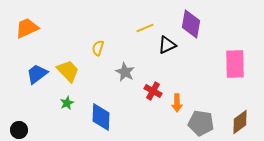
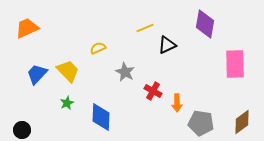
purple diamond: moved 14 px right
yellow semicircle: rotated 49 degrees clockwise
blue trapezoid: rotated 10 degrees counterclockwise
brown diamond: moved 2 px right
black circle: moved 3 px right
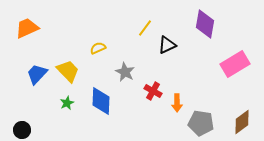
yellow line: rotated 30 degrees counterclockwise
pink rectangle: rotated 60 degrees clockwise
blue diamond: moved 16 px up
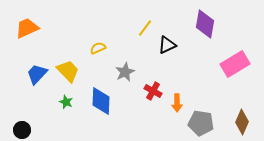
gray star: rotated 18 degrees clockwise
green star: moved 1 px left, 1 px up; rotated 24 degrees counterclockwise
brown diamond: rotated 30 degrees counterclockwise
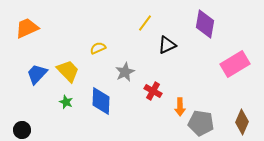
yellow line: moved 5 px up
orange arrow: moved 3 px right, 4 px down
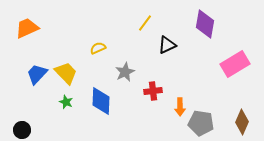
yellow trapezoid: moved 2 px left, 2 px down
red cross: rotated 36 degrees counterclockwise
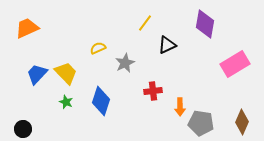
gray star: moved 9 px up
blue diamond: rotated 16 degrees clockwise
black circle: moved 1 px right, 1 px up
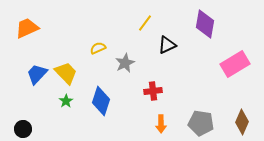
green star: moved 1 px up; rotated 16 degrees clockwise
orange arrow: moved 19 px left, 17 px down
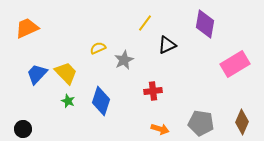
gray star: moved 1 px left, 3 px up
green star: moved 2 px right; rotated 16 degrees counterclockwise
orange arrow: moved 1 px left, 5 px down; rotated 72 degrees counterclockwise
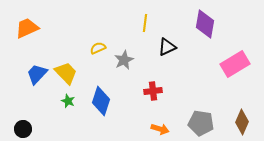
yellow line: rotated 30 degrees counterclockwise
black triangle: moved 2 px down
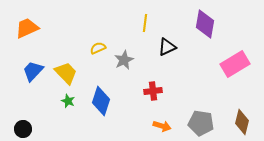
blue trapezoid: moved 4 px left, 3 px up
brown diamond: rotated 10 degrees counterclockwise
orange arrow: moved 2 px right, 3 px up
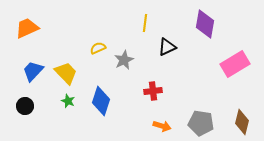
black circle: moved 2 px right, 23 px up
